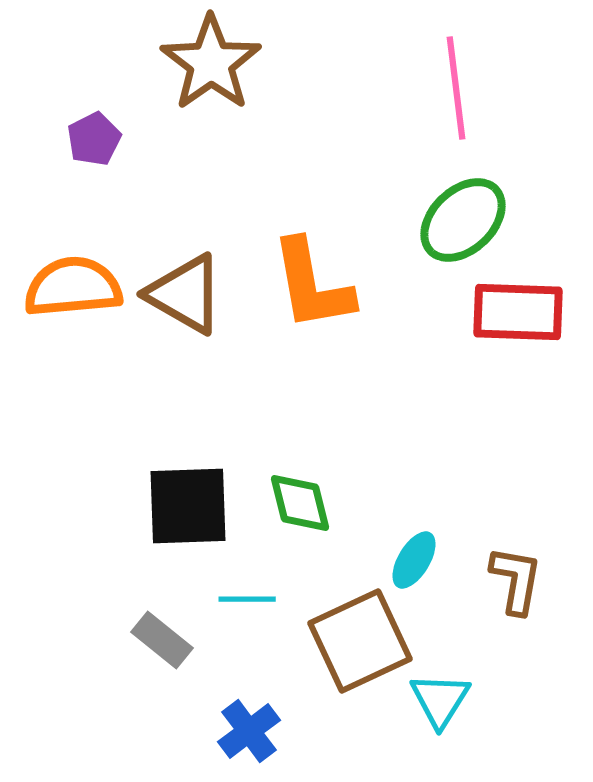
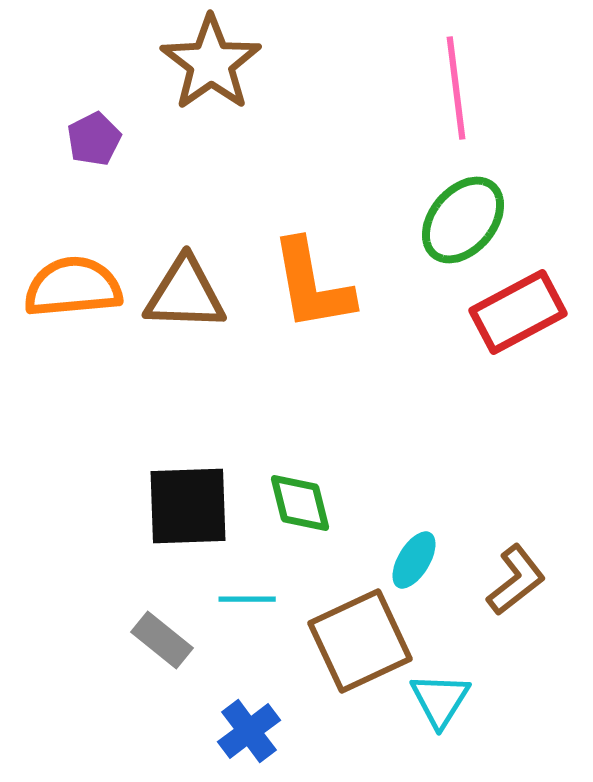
green ellipse: rotated 6 degrees counterclockwise
brown triangle: rotated 28 degrees counterclockwise
red rectangle: rotated 30 degrees counterclockwise
brown L-shape: rotated 42 degrees clockwise
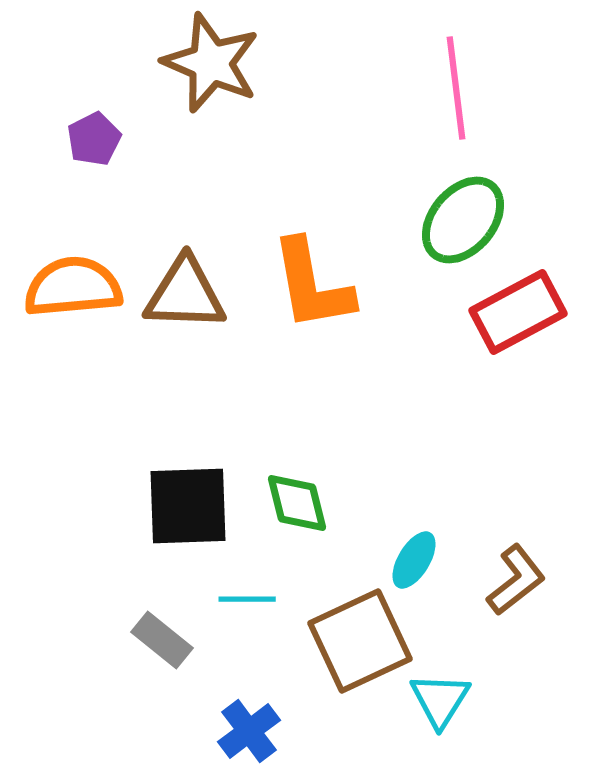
brown star: rotated 14 degrees counterclockwise
green diamond: moved 3 px left
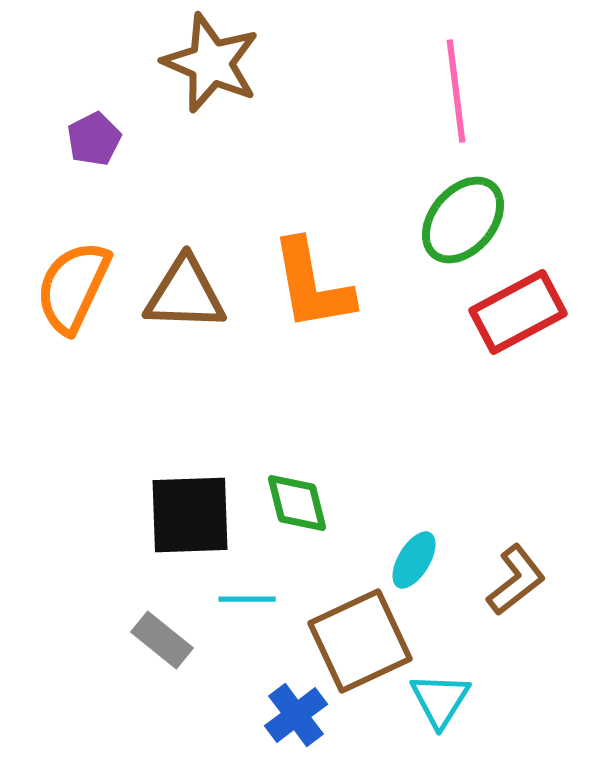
pink line: moved 3 px down
orange semicircle: rotated 60 degrees counterclockwise
black square: moved 2 px right, 9 px down
blue cross: moved 47 px right, 16 px up
